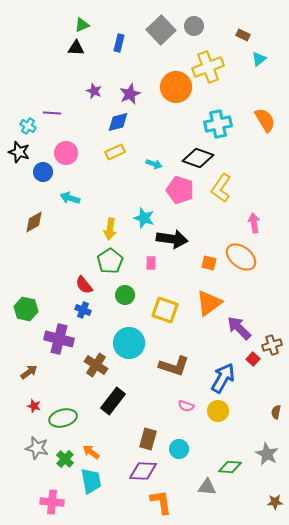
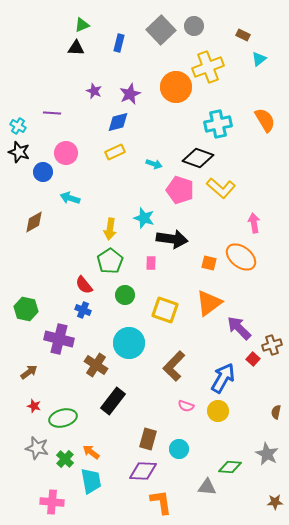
cyan cross at (28, 126): moved 10 px left
yellow L-shape at (221, 188): rotated 84 degrees counterclockwise
brown L-shape at (174, 366): rotated 116 degrees clockwise
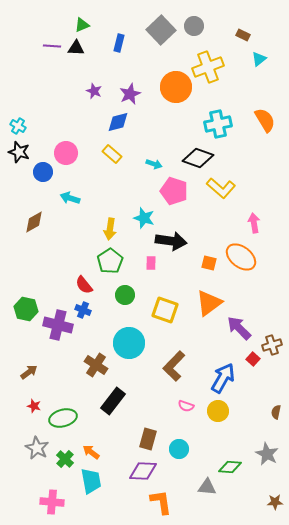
purple line at (52, 113): moved 67 px up
yellow rectangle at (115, 152): moved 3 px left, 2 px down; rotated 66 degrees clockwise
pink pentagon at (180, 190): moved 6 px left, 1 px down
black arrow at (172, 239): moved 1 px left, 2 px down
purple cross at (59, 339): moved 1 px left, 14 px up
gray star at (37, 448): rotated 15 degrees clockwise
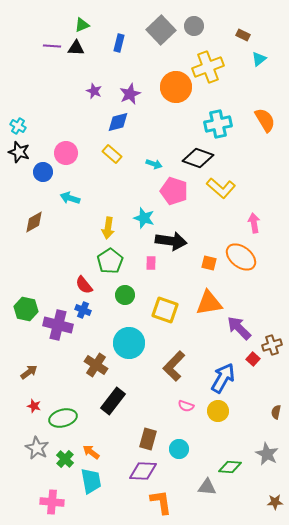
yellow arrow at (110, 229): moved 2 px left, 1 px up
orange triangle at (209, 303): rotated 28 degrees clockwise
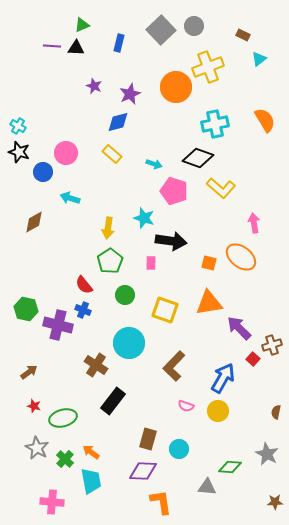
purple star at (94, 91): moved 5 px up
cyan cross at (218, 124): moved 3 px left
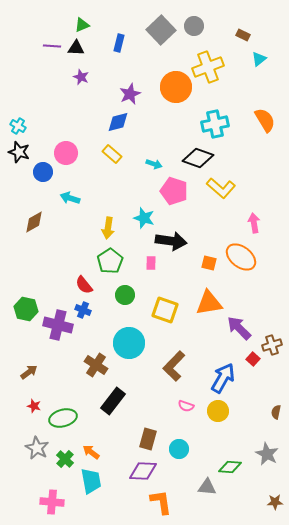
purple star at (94, 86): moved 13 px left, 9 px up
